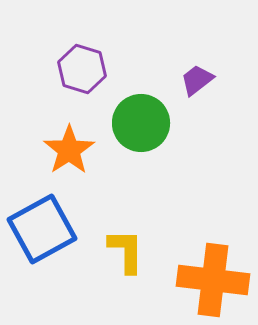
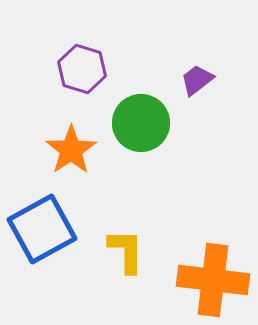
orange star: moved 2 px right
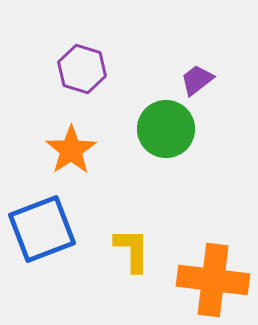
green circle: moved 25 px right, 6 px down
blue square: rotated 8 degrees clockwise
yellow L-shape: moved 6 px right, 1 px up
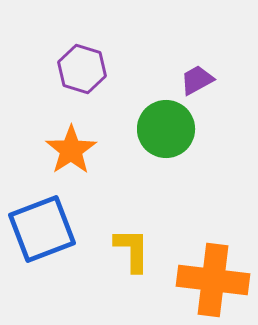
purple trapezoid: rotated 9 degrees clockwise
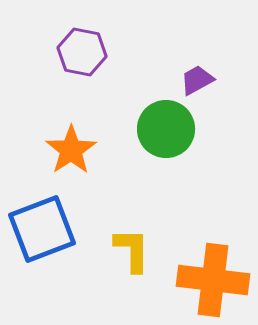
purple hexagon: moved 17 px up; rotated 6 degrees counterclockwise
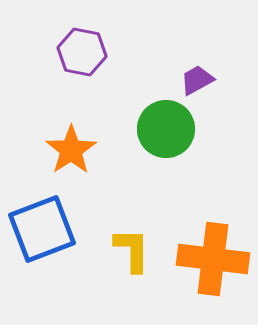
orange cross: moved 21 px up
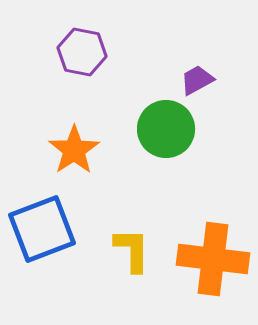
orange star: moved 3 px right
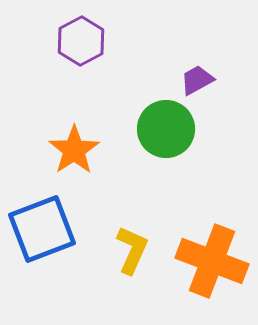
purple hexagon: moved 1 px left, 11 px up; rotated 21 degrees clockwise
yellow L-shape: rotated 24 degrees clockwise
orange cross: moved 1 px left, 2 px down; rotated 14 degrees clockwise
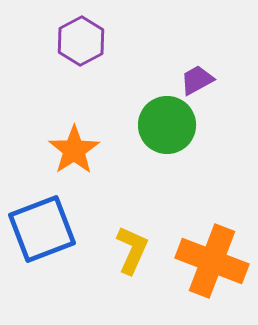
green circle: moved 1 px right, 4 px up
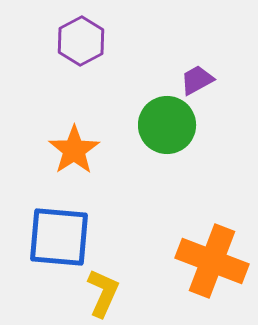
blue square: moved 17 px right, 8 px down; rotated 26 degrees clockwise
yellow L-shape: moved 29 px left, 43 px down
